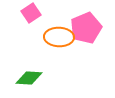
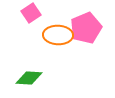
orange ellipse: moved 1 px left, 2 px up
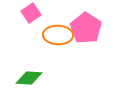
pink pentagon: rotated 16 degrees counterclockwise
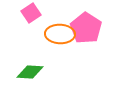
orange ellipse: moved 2 px right, 1 px up
green diamond: moved 1 px right, 6 px up
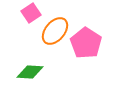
pink pentagon: moved 15 px down
orange ellipse: moved 5 px left, 3 px up; rotated 52 degrees counterclockwise
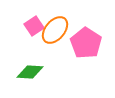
pink square: moved 3 px right, 13 px down
orange ellipse: moved 1 px up
